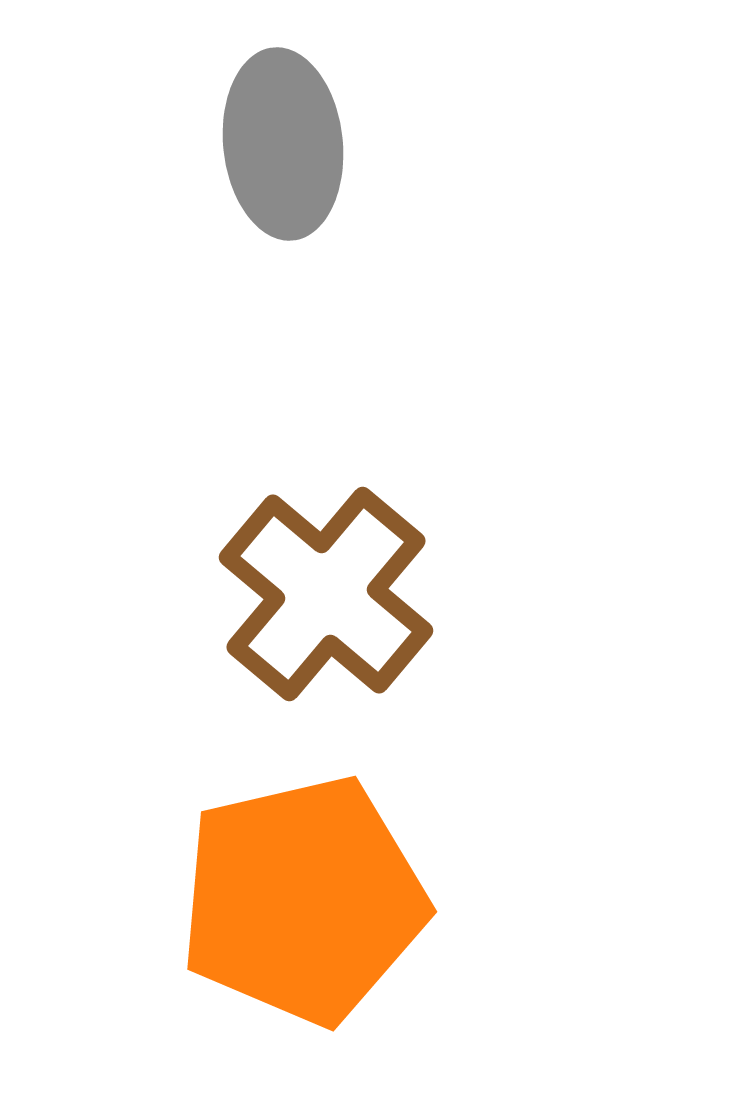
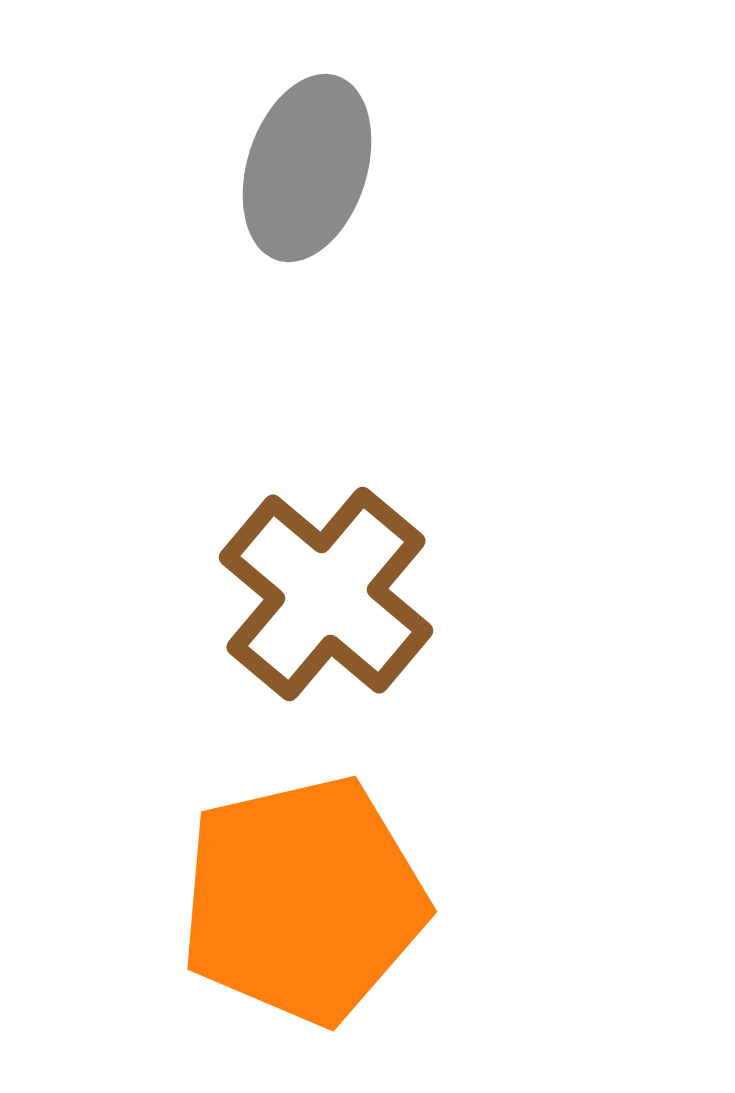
gray ellipse: moved 24 px right, 24 px down; rotated 24 degrees clockwise
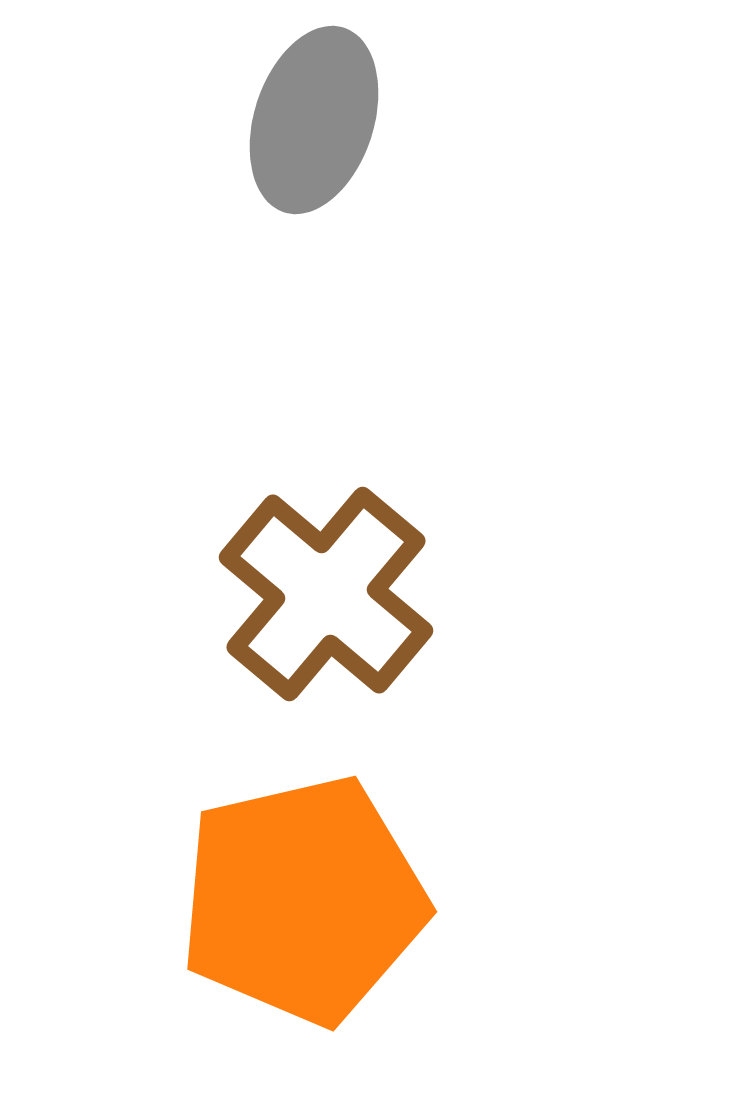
gray ellipse: moved 7 px right, 48 px up
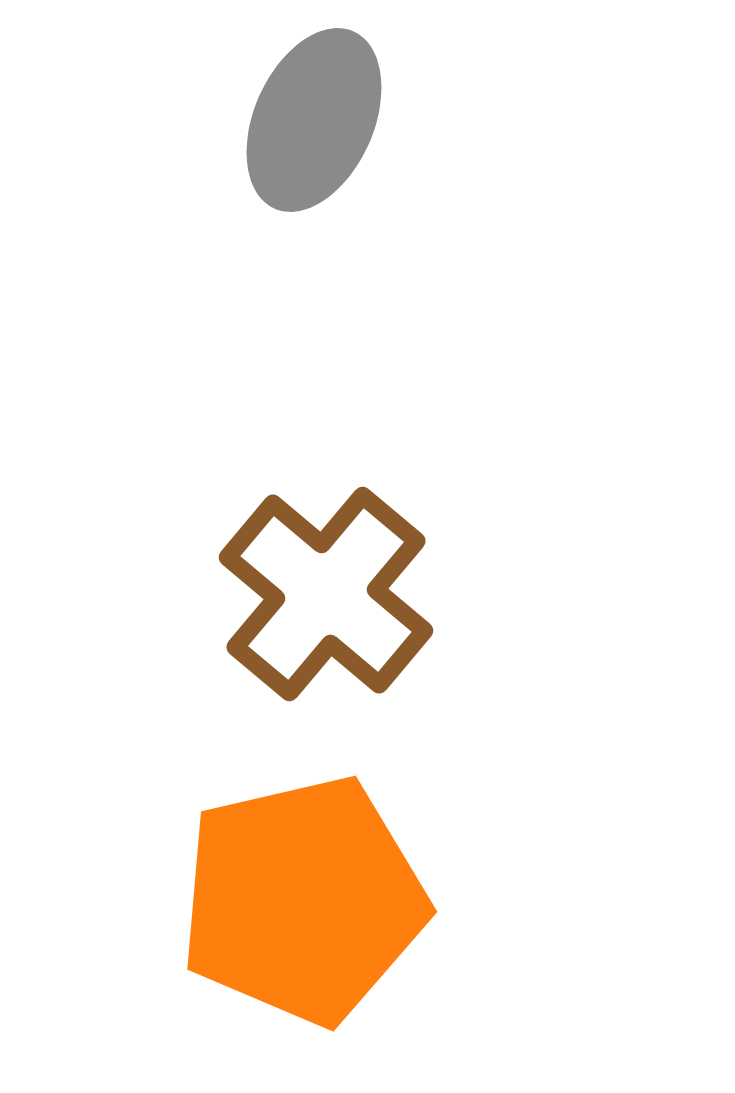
gray ellipse: rotated 6 degrees clockwise
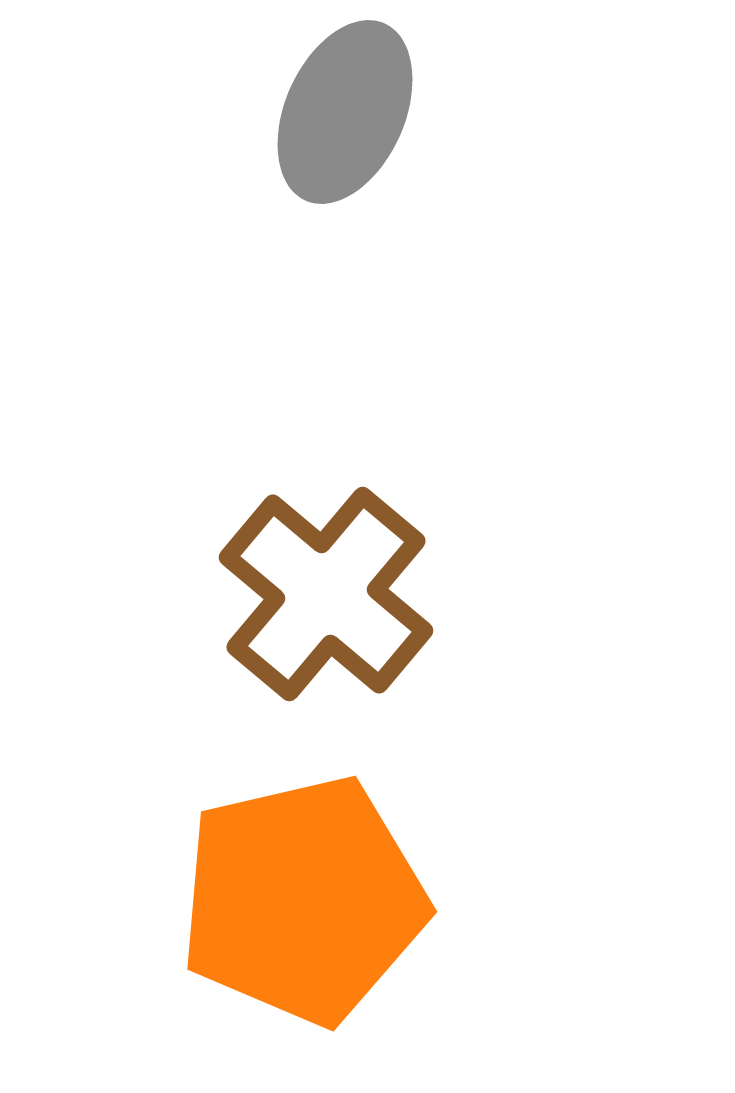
gray ellipse: moved 31 px right, 8 px up
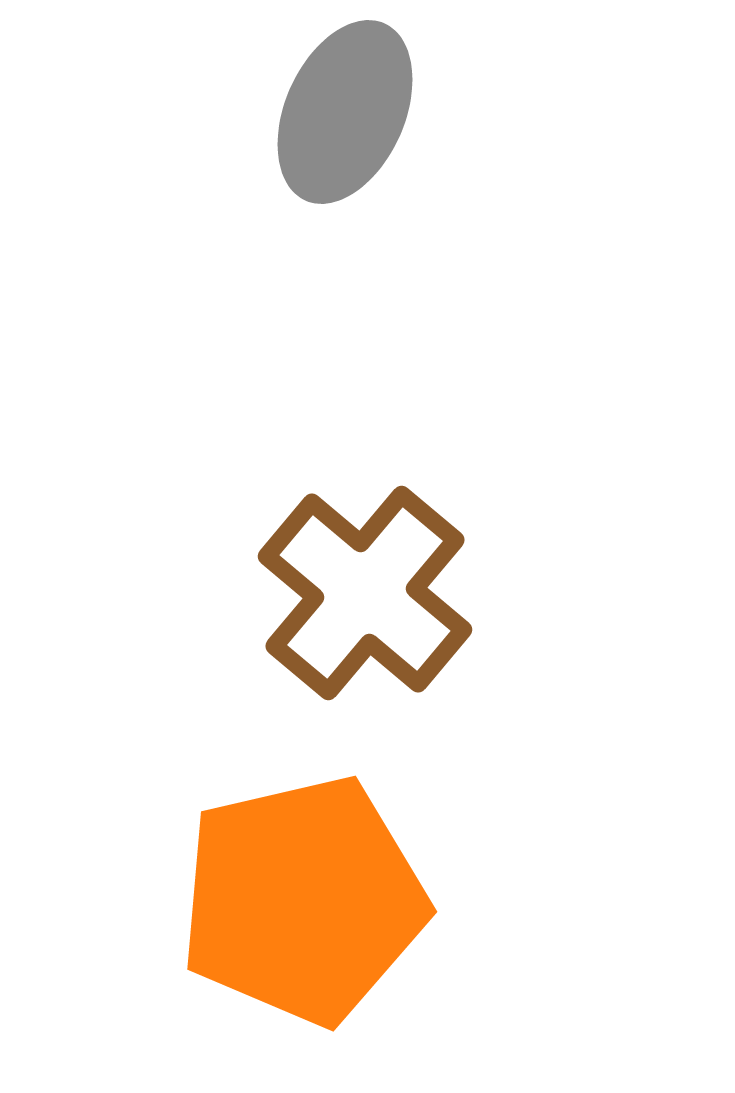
brown cross: moved 39 px right, 1 px up
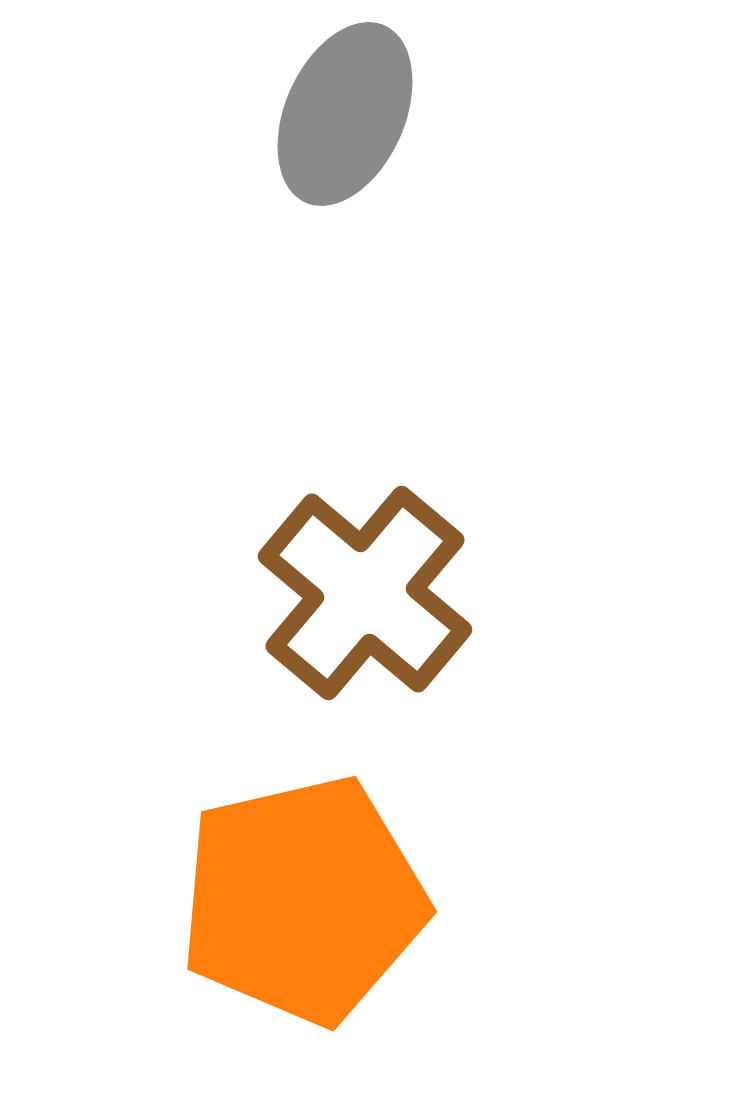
gray ellipse: moved 2 px down
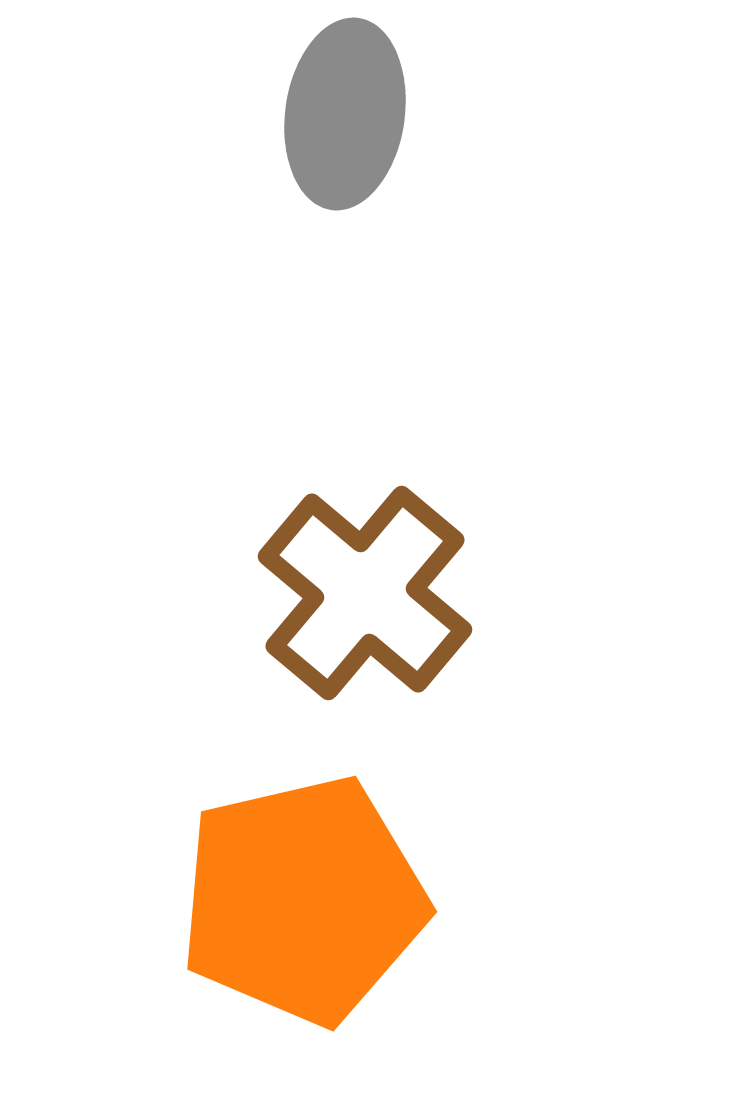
gray ellipse: rotated 16 degrees counterclockwise
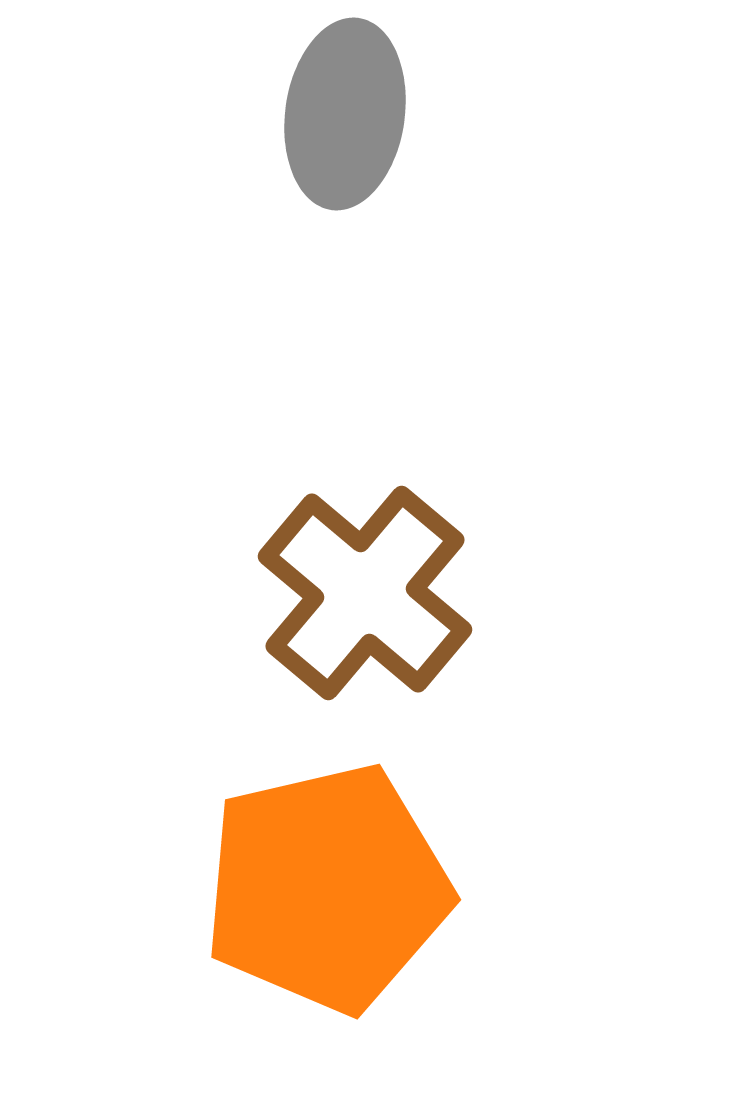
orange pentagon: moved 24 px right, 12 px up
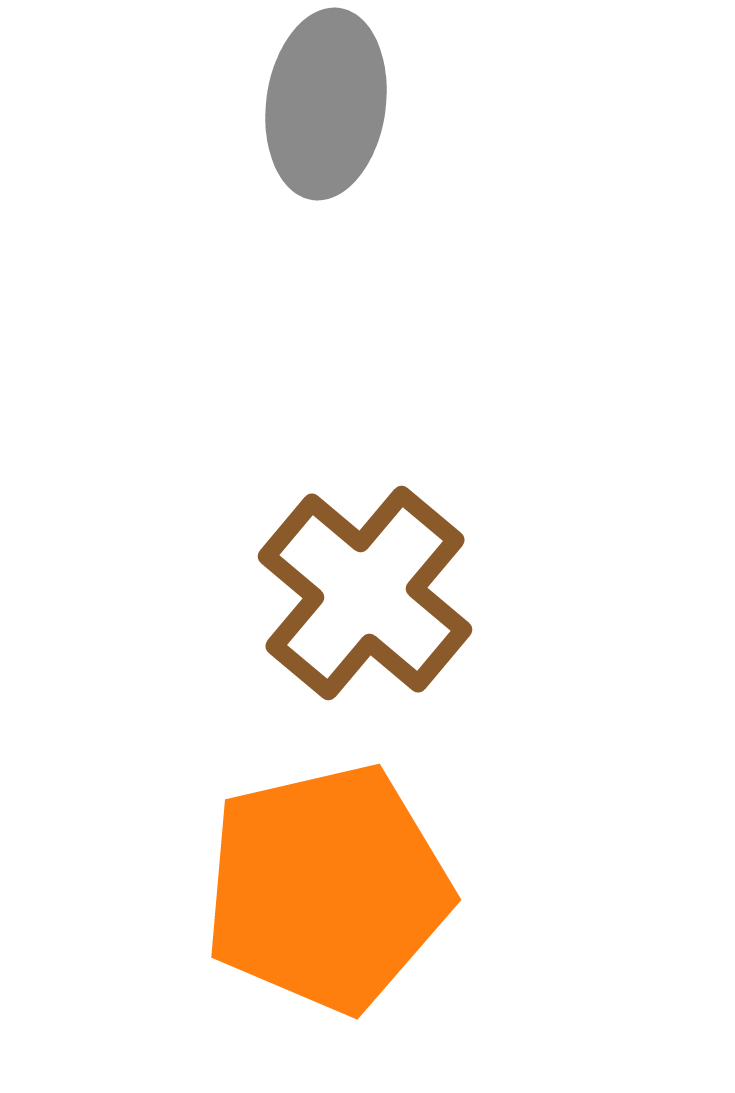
gray ellipse: moved 19 px left, 10 px up
